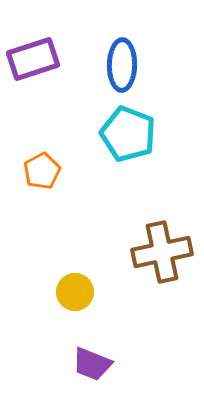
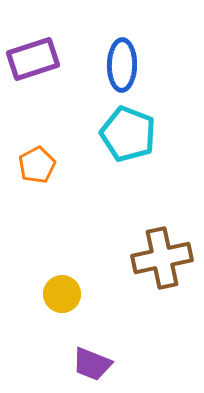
orange pentagon: moved 5 px left, 6 px up
brown cross: moved 6 px down
yellow circle: moved 13 px left, 2 px down
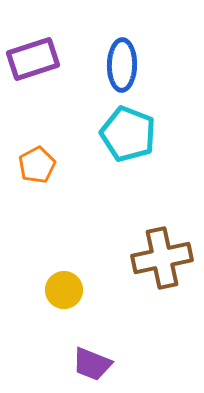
yellow circle: moved 2 px right, 4 px up
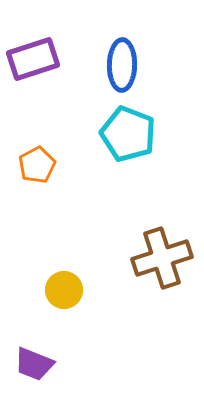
brown cross: rotated 6 degrees counterclockwise
purple trapezoid: moved 58 px left
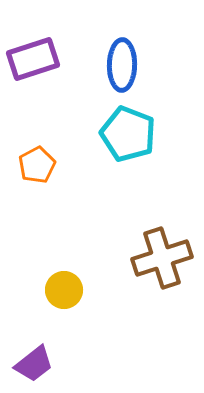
purple trapezoid: rotated 60 degrees counterclockwise
